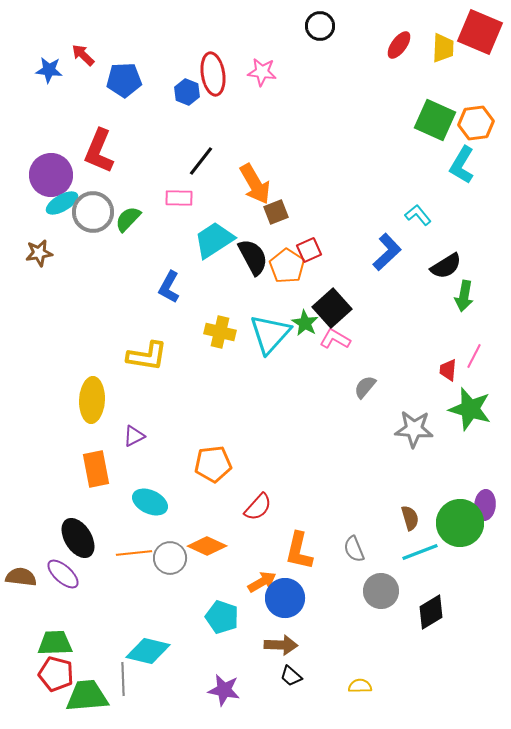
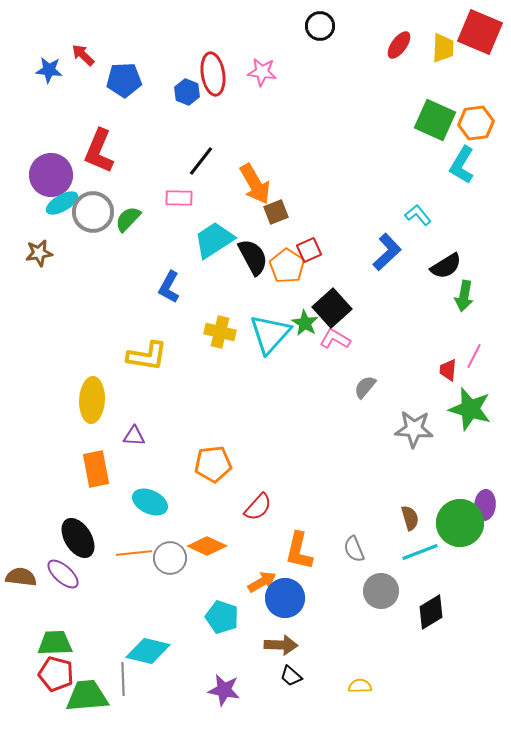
purple triangle at (134, 436): rotated 30 degrees clockwise
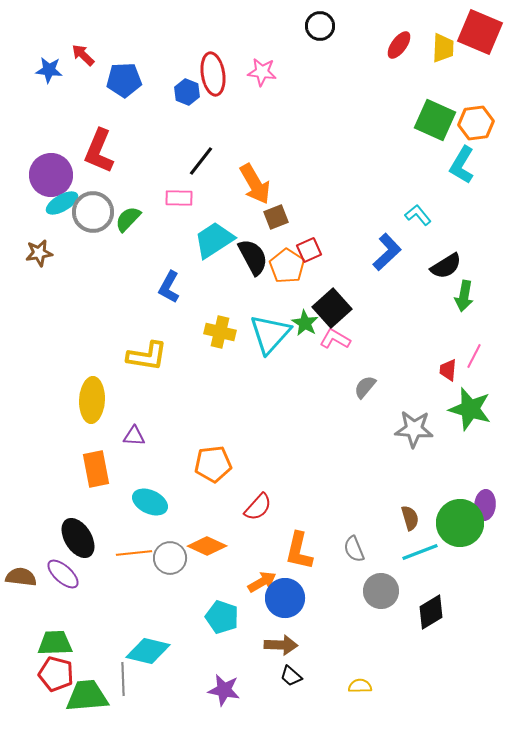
brown square at (276, 212): moved 5 px down
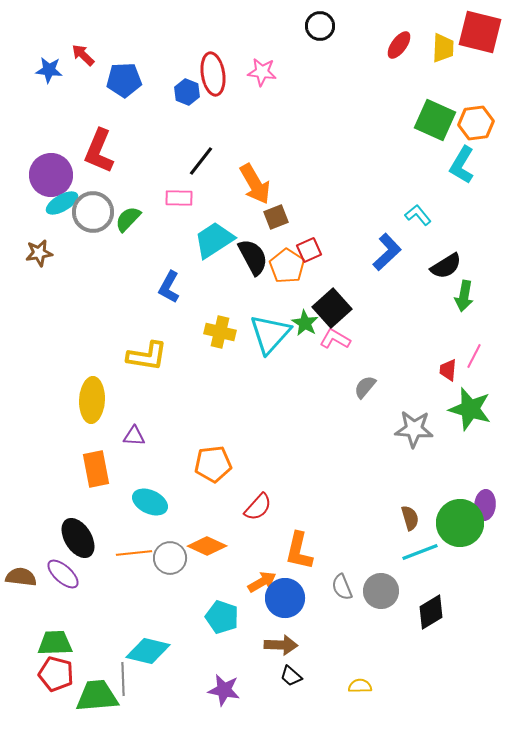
red square at (480, 32): rotated 9 degrees counterclockwise
gray semicircle at (354, 549): moved 12 px left, 38 px down
green trapezoid at (87, 696): moved 10 px right
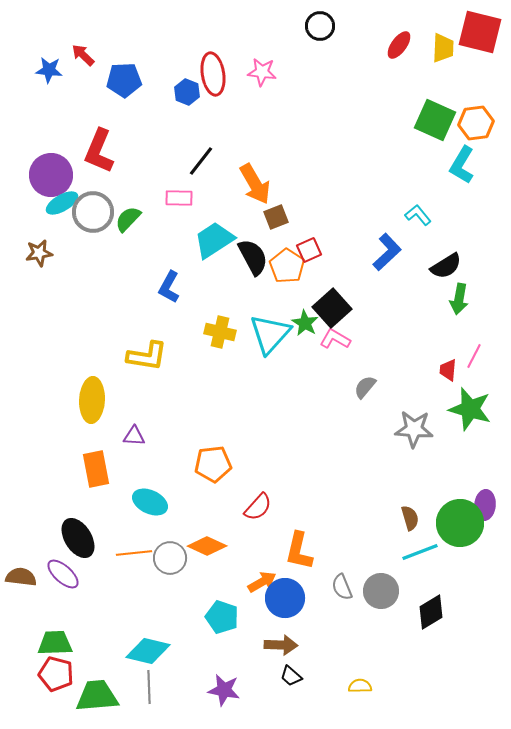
green arrow at (464, 296): moved 5 px left, 3 px down
gray line at (123, 679): moved 26 px right, 8 px down
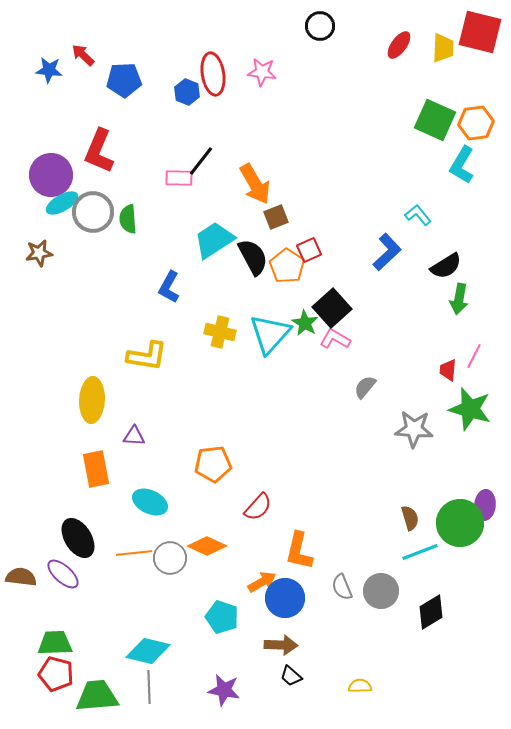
pink rectangle at (179, 198): moved 20 px up
green semicircle at (128, 219): rotated 48 degrees counterclockwise
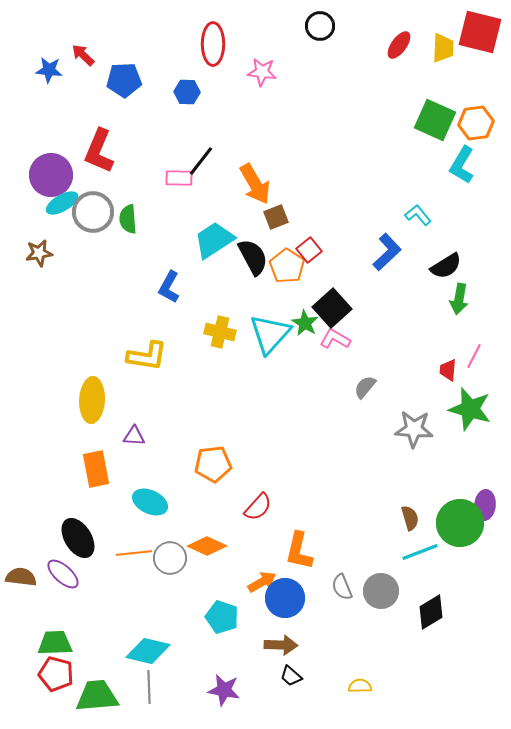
red ellipse at (213, 74): moved 30 px up; rotated 9 degrees clockwise
blue hexagon at (187, 92): rotated 20 degrees counterclockwise
red square at (309, 250): rotated 15 degrees counterclockwise
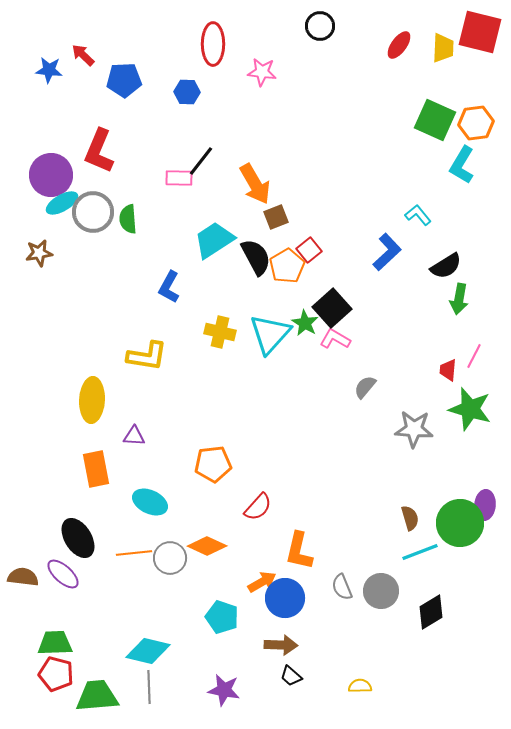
black semicircle at (253, 257): moved 3 px right
orange pentagon at (287, 266): rotated 8 degrees clockwise
brown semicircle at (21, 577): moved 2 px right
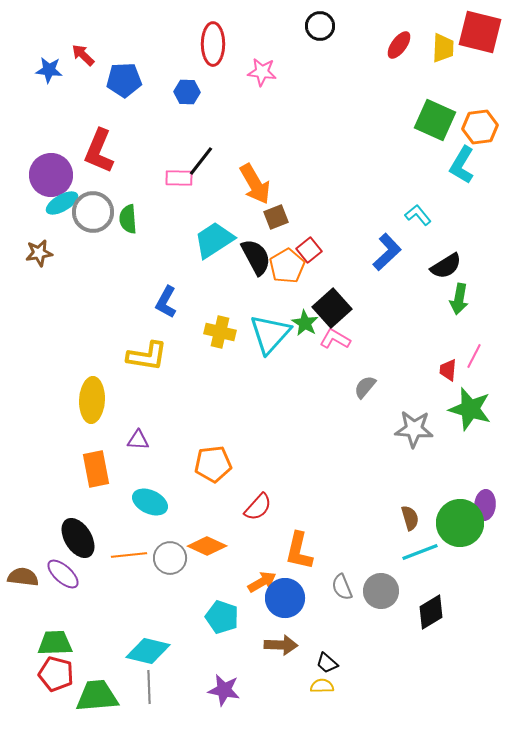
orange hexagon at (476, 123): moved 4 px right, 4 px down
blue L-shape at (169, 287): moved 3 px left, 15 px down
purple triangle at (134, 436): moved 4 px right, 4 px down
orange line at (134, 553): moved 5 px left, 2 px down
black trapezoid at (291, 676): moved 36 px right, 13 px up
yellow semicircle at (360, 686): moved 38 px left
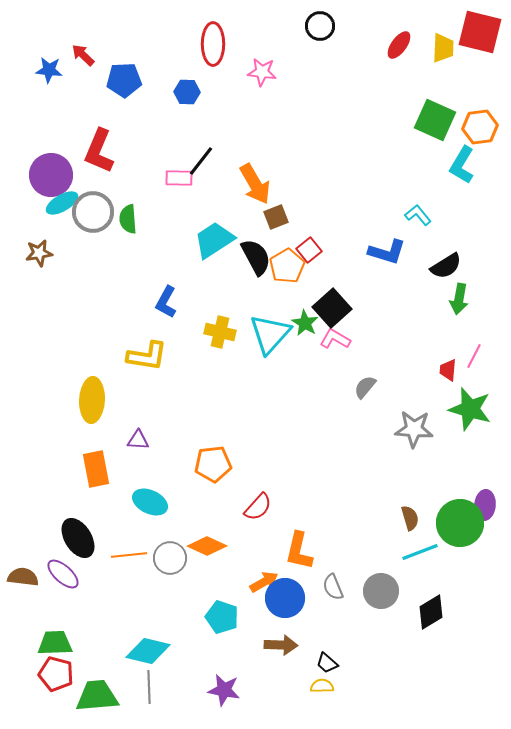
blue L-shape at (387, 252): rotated 60 degrees clockwise
orange arrow at (262, 582): moved 2 px right
gray semicircle at (342, 587): moved 9 px left
